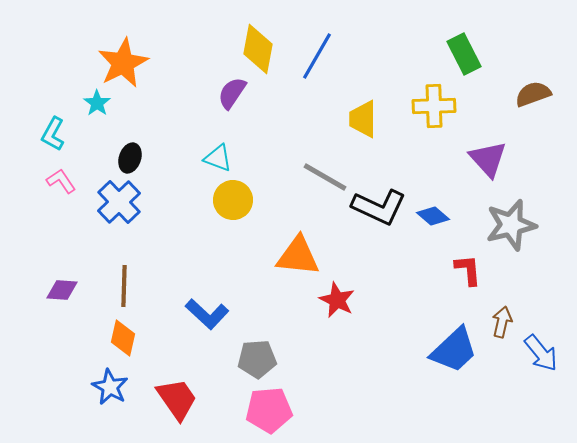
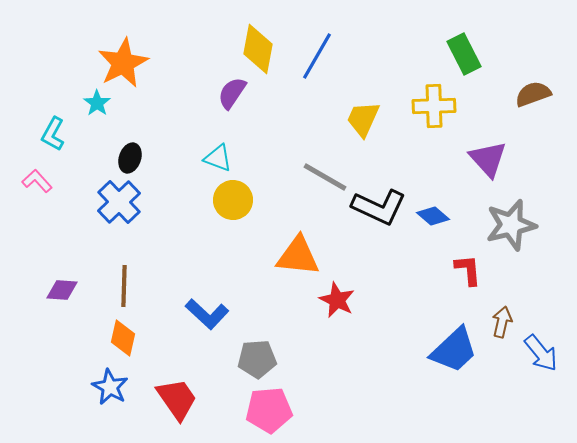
yellow trapezoid: rotated 24 degrees clockwise
pink L-shape: moved 24 px left; rotated 8 degrees counterclockwise
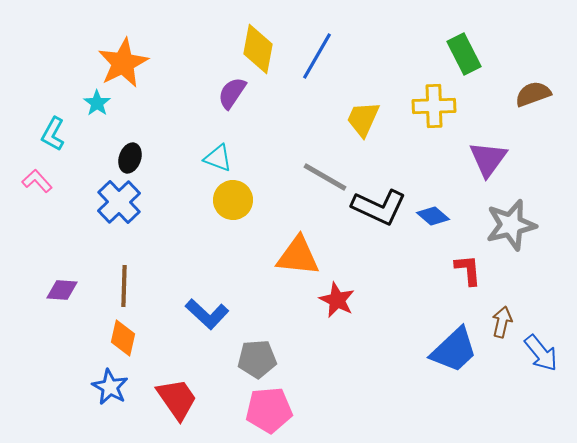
purple triangle: rotated 18 degrees clockwise
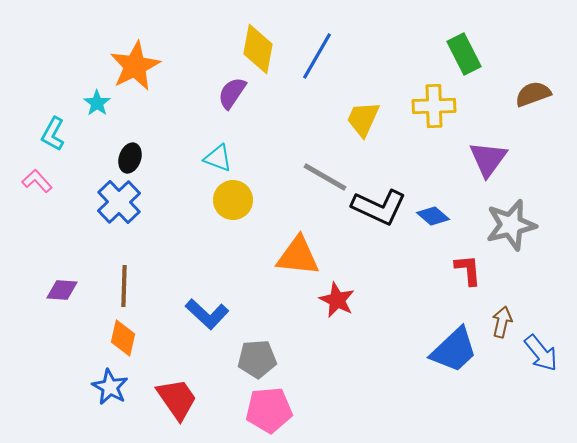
orange star: moved 12 px right, 3 px down
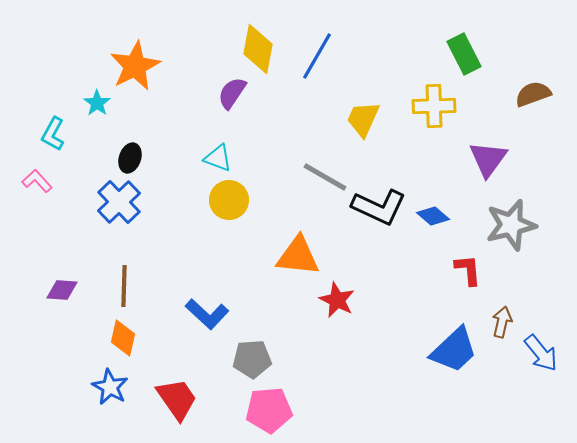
yellow circle: moved 4 px left
gray pentagon: moved 5 px left
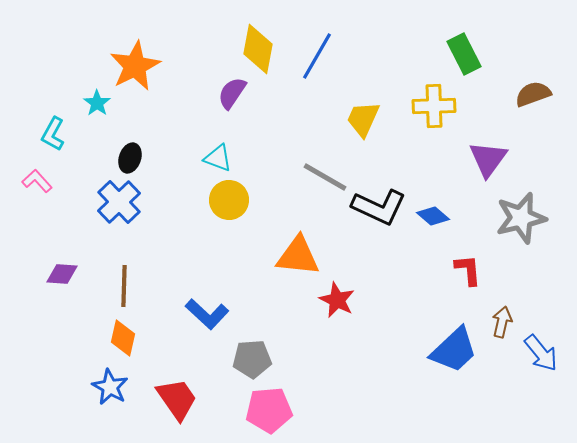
gray star: moved 10 px right, 7 px up
purple diamond: moved 16 px up
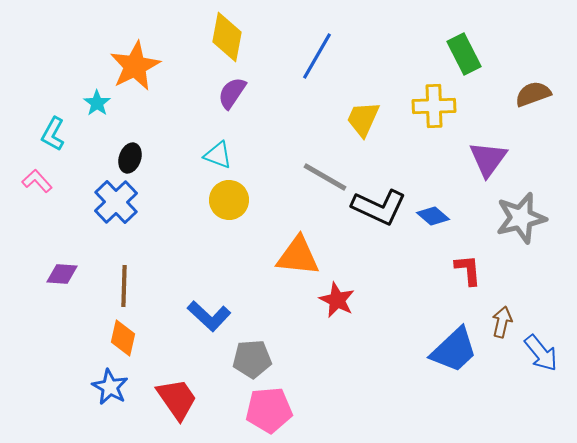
yellow diamond: moved 31 px left, 12 px up
cyan triangle: moved 3 px up
blue cross: moved 3 px left
blue L-shape: moved 2 px right, 2 px down
